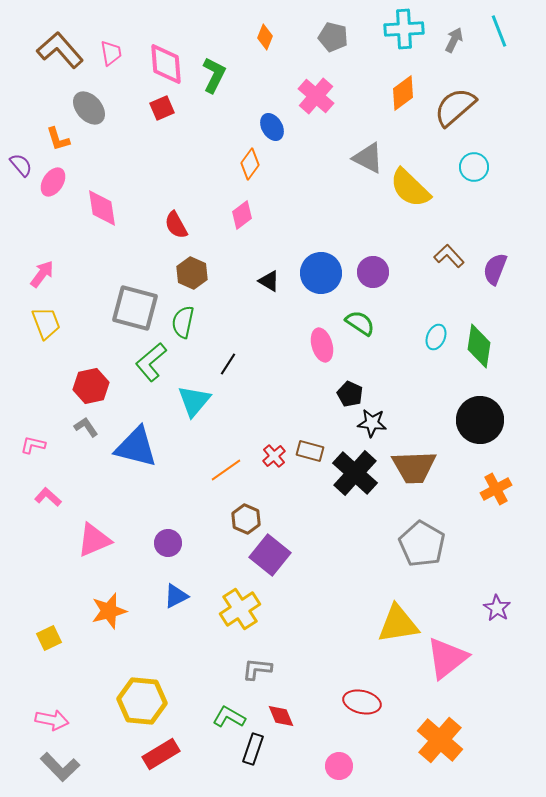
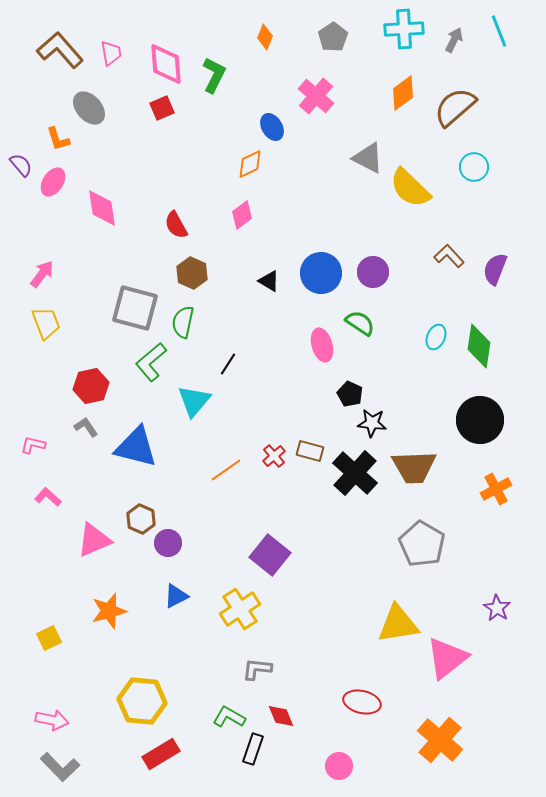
gray pentagon at (333, 37): rotated 24 degrees clockwise
orange diamond at (250, 164): rotated 28 degrees clockwise
brown hexagon at (246, 519): moved 105 px left
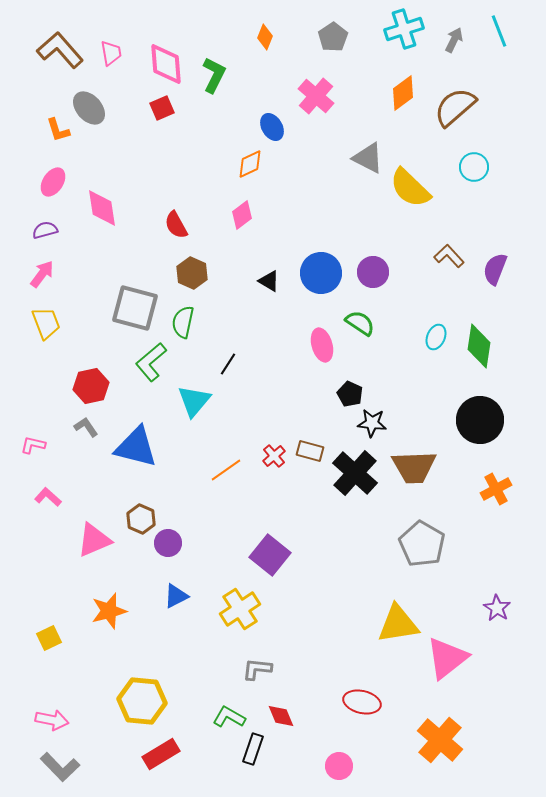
cyan cross at (404, 29): rotated 15 degrees counterclockwise
orange L-shape at (58, 139): moved 9 px up
purple semicircle at (21, 165): moved 24 px right, 65 px down; rotated 65 degrees counterclockwise
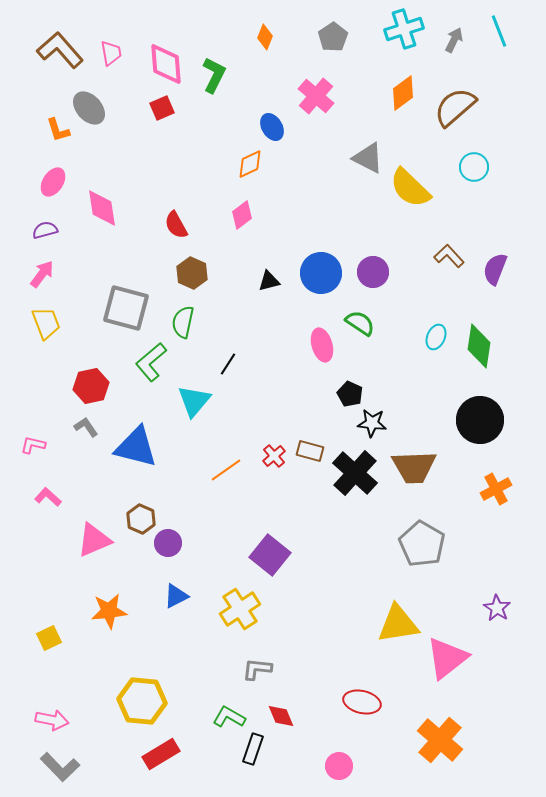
black triangle at (269, 281): rotated 45 degrees counterclockwise
gray square at (135, 308): moved 9 px left
orange star at (109, 611): rotated 9 degrees clockwise
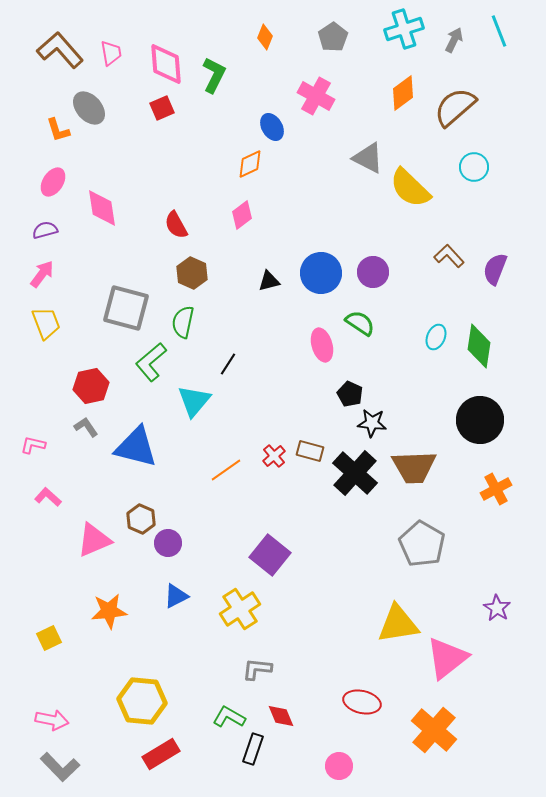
pink cross at (316, 96): rotated 12 degrees counterclockwise
orange cross at (440, 740): moved 6 px left, 10 px up
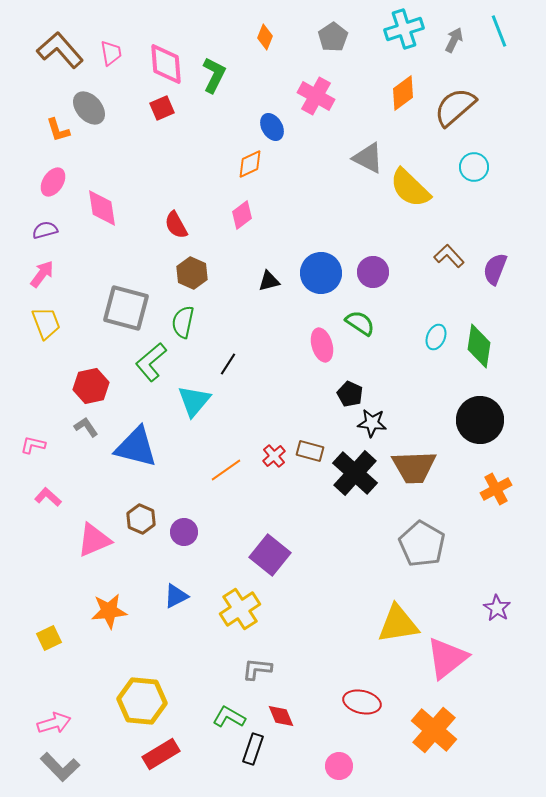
purple circle at (168, 543): moved 16 px right, 11 px up
pink arrow at (52, 720): moved 2 px right, 3 px down; rotated 28 degrees counterclockwise
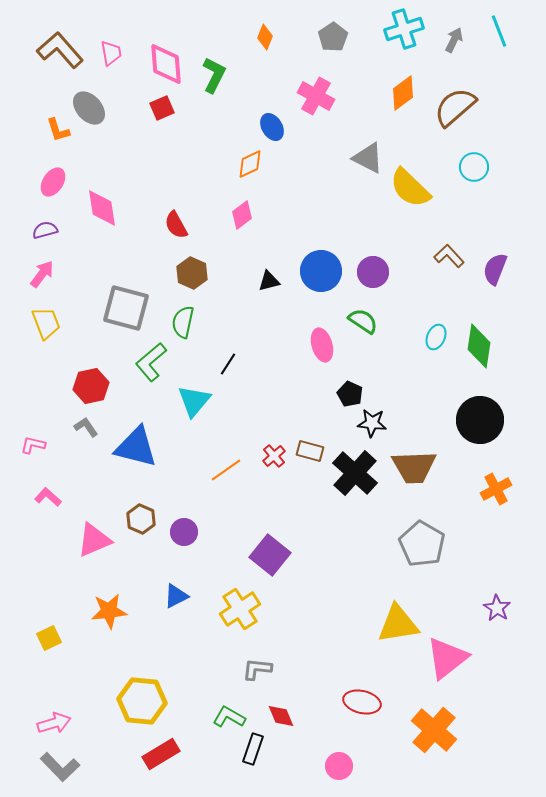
blue circle at (321, 273): moved 2 px up
green semicircle at (360, 323): moved 3 px right, 2 px up
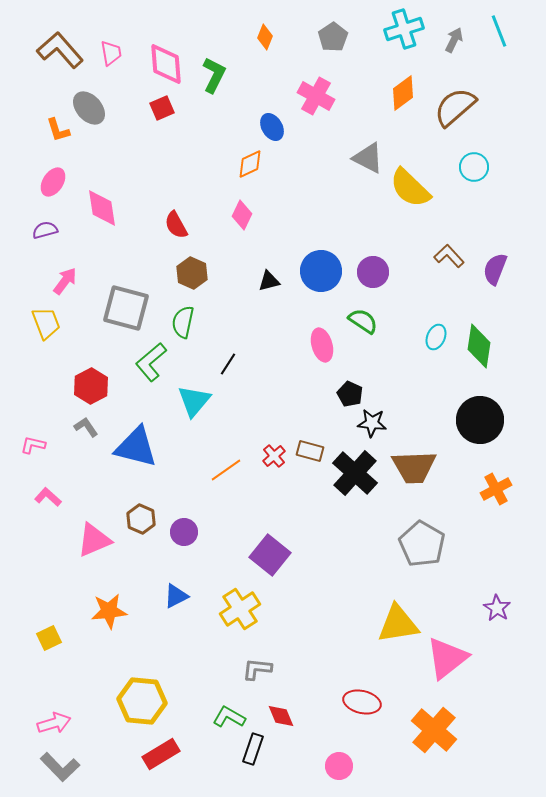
pink diamond at (242, 215): rotated 28 degrees counterclockwise
pink arrow at (42, 274): moved 23 px right, 7 px down
red hexagon at (91, 386): rotated 16 degrees counterclockwise
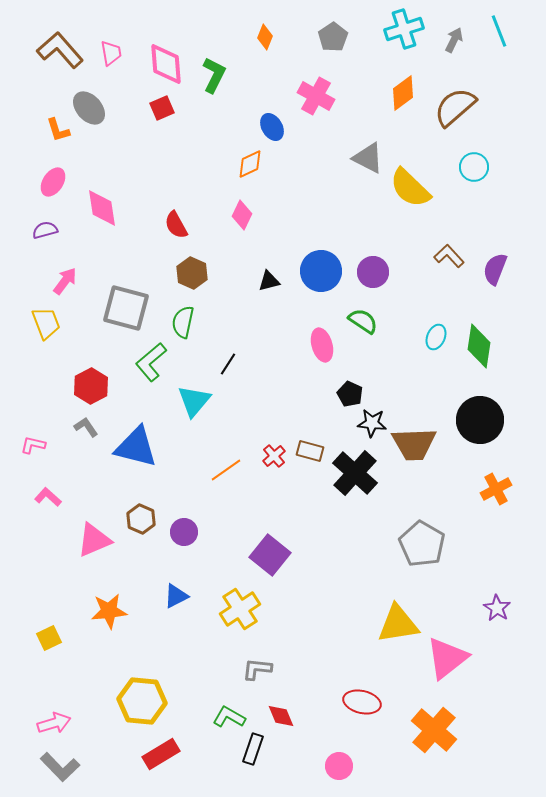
brown trapezoid at (414, 467): moved 23 px up
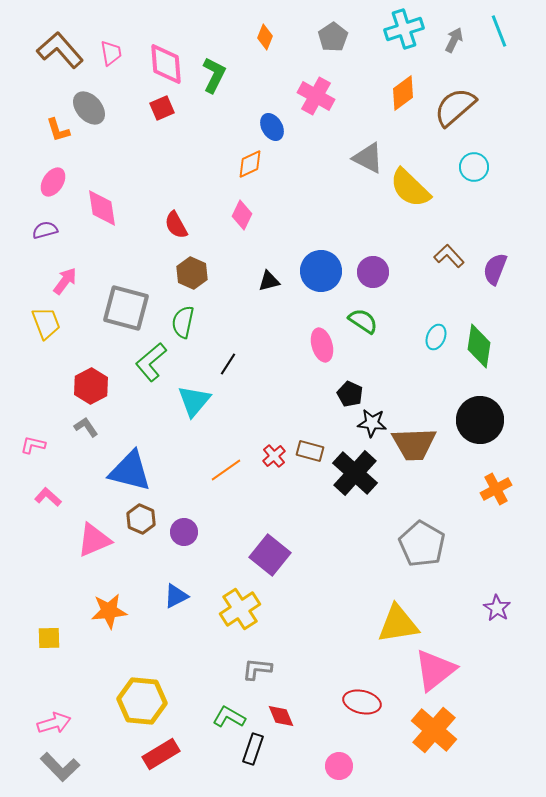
blue triangle at (136, 447): moved 6 px left, 24 px down
yellow square at (49, 638): rotated 25 degrees clockwise
pink triangle at (447, 658): moved 12 px left, 12 px down
